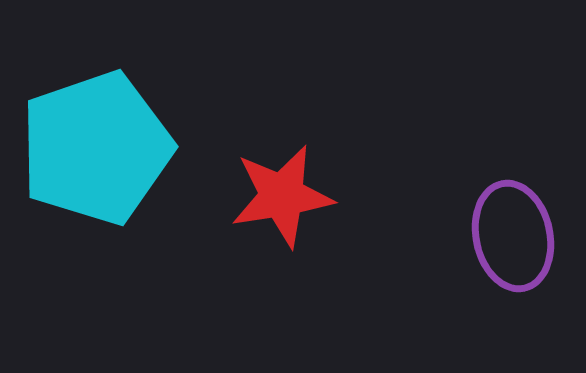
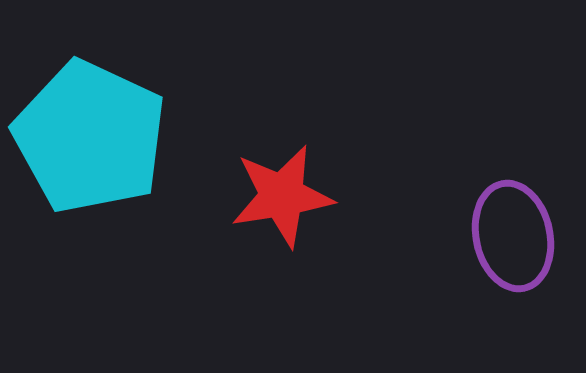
cyan pentagon: moved 6 px left, 11 px up; rotated 28 degrees counterclockwise
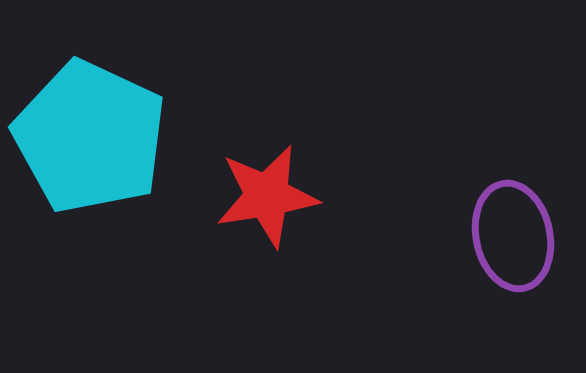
red star: moved 15 px left
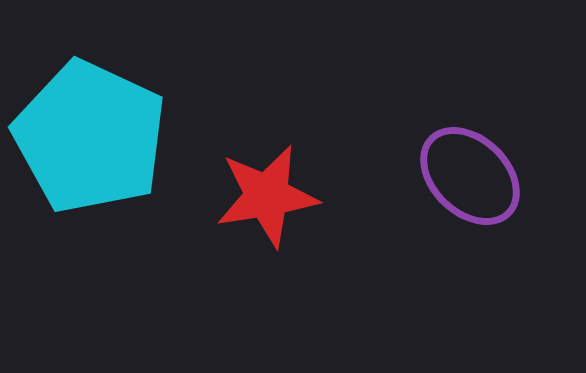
purple ellipse: moved 43 px left, 60 px up; rotated 34 degrees counterclockwise
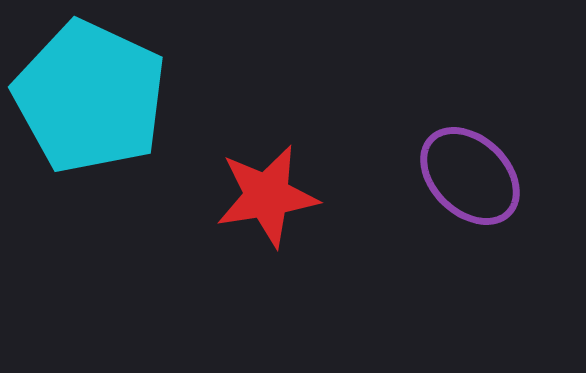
cyan pentagon: moved 40 px up
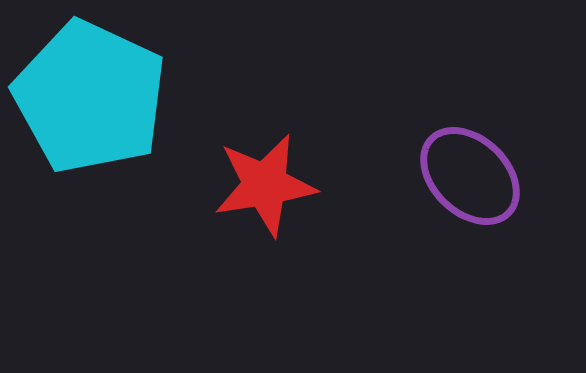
red star: moved 2 px left, 11 px up
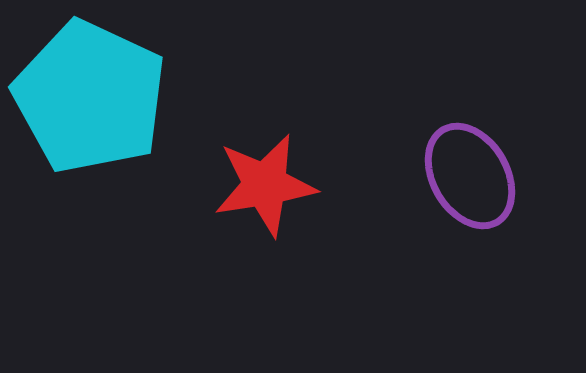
purple ellipse: rotated 16 degrees clockwise
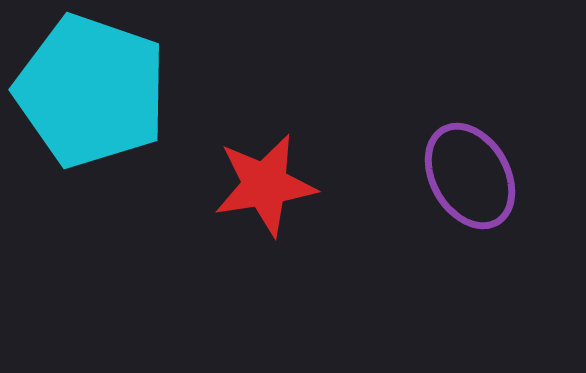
cyan pentagon: moved 1 px right, 6 px up; rotated 6 degrees counterclockwise
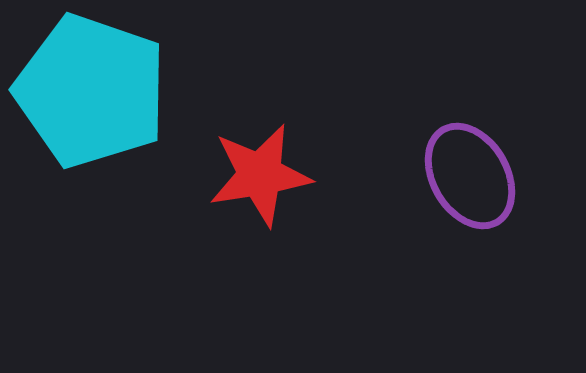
red star: moved 5 px left, 10 px up
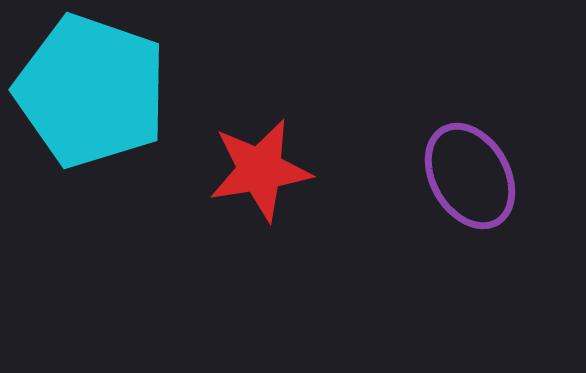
red star: moved 5 px up
